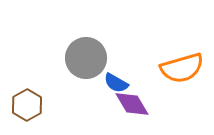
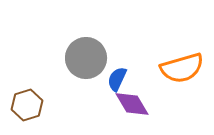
blue semicircle: moved 1 px right, 4 px up; rotated 85 degrees clockwise
brown hexagon: rotated 12 degrees clockwise
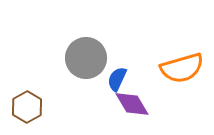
brown hexagon: moved 2 px down; rotated 12 degrees counterclockwise
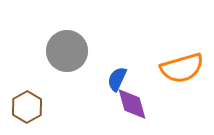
gray circle: moved 19 px left, 7 px up
purple diamond: rotated 15 degrees clockwise
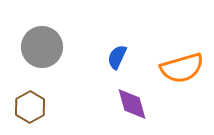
gray circle: moved 25 px left, 4 px up
blue semicircle: moved 22 px up
brown hexagon: moved 3 px right
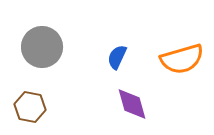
orange semicircle: moved 9 px up
brown hexagon: rotated 20 degrees counterclockwise
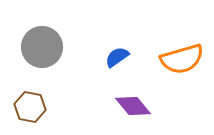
blue semicircle: rotated 30 degrees clockwise
purple diamond: moved 1 px right, 2 px down; rotated 24 degrees counterclockwise
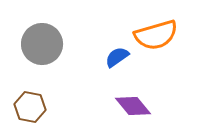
gray circle: moved 3 px up
orange semicircle: moved 26 px left, 24 px up
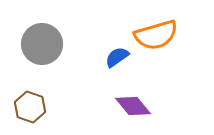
brown hexagon: rotated 8 degrees clockwise
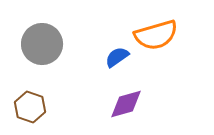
purple diamond: moved 7 px left, 2 px up; rotated 66 degrees counterclockwise
